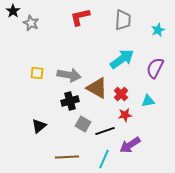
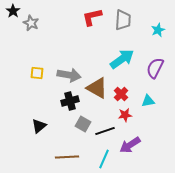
red L-shape: moved 12 px right
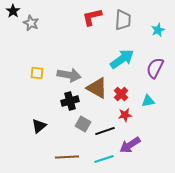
cyan line: rotated 48 degrees clockwise
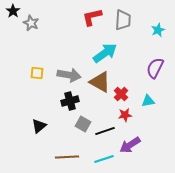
cyan arrow: moved 17 px left, 6 px up
brown triangle: moved 3 px right, 6 px up
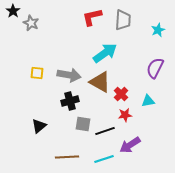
gray square: rotated 21 degrees counterclockwise
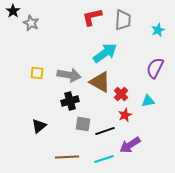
red star: rotated 16 degrees counterclockwise
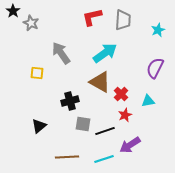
gray arrow: moved 8 px left, 22 px up; rotated 135 degrees counterclockwise
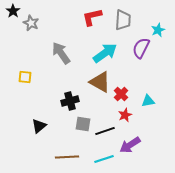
purple semicircle: moved 14 px left, 20 px up
yellow square: moved 12 px left, 4 px down
